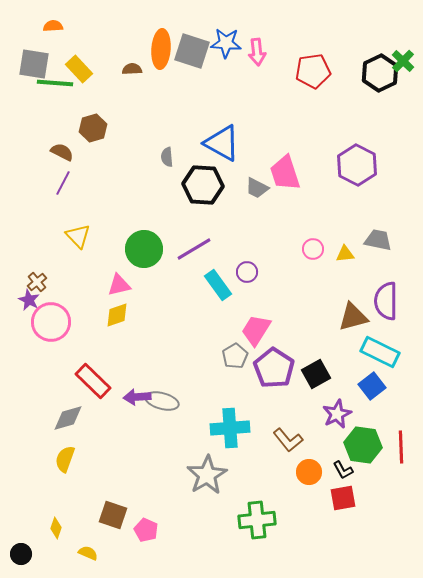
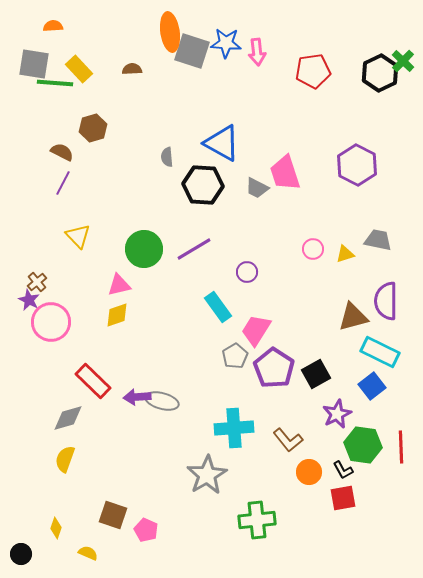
orange ellipse at (161, 49): moved 9 px right, 17 px up; rotated 12 degrees counterclockwise
yellow triangle at (345, 254): rotated 12 degrees counterclockwise
cyan rectangle at (218, 285): moved 22 px down
cyan cross at (230, 428): moved 4 px right
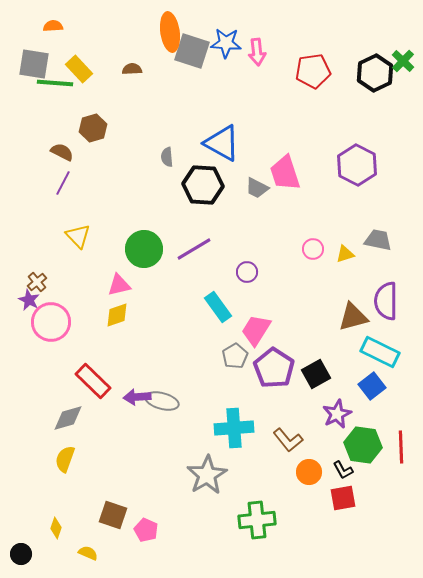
black hexagon at (380, 73): moved 5 px left
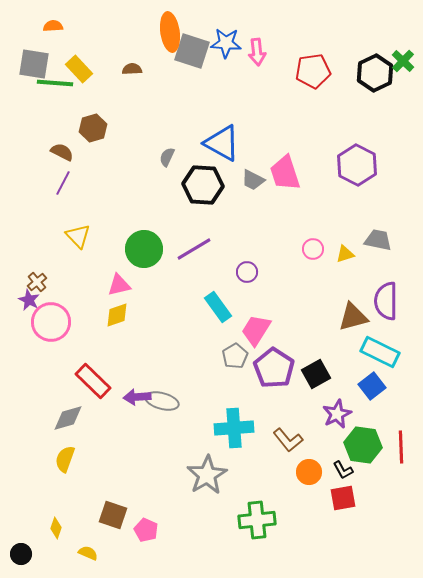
gray semicircle at (167, 157): rotated 30 degrees clockwise
gray trapezoid at (257, 188): moved 4 px left, 8 px up
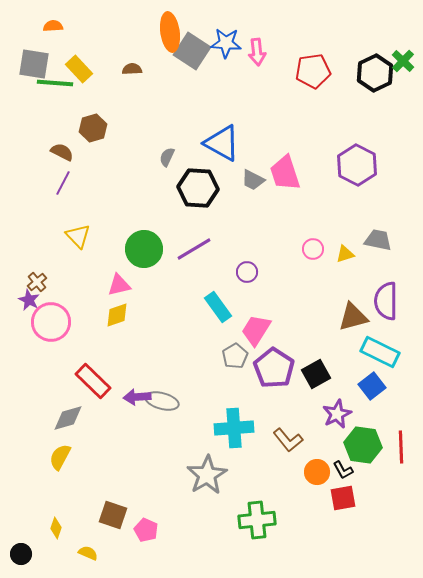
gray square at (192, 51): rotated 15 degrees clockwise
black hexagon at (203, 185): moved 5 px left, 3 px down
yellow semicircle at (65, 459): moved 5 px left, 2 px up; rotated 8 degrees clockwise
orange circle at (309, 472): moved 8 px right
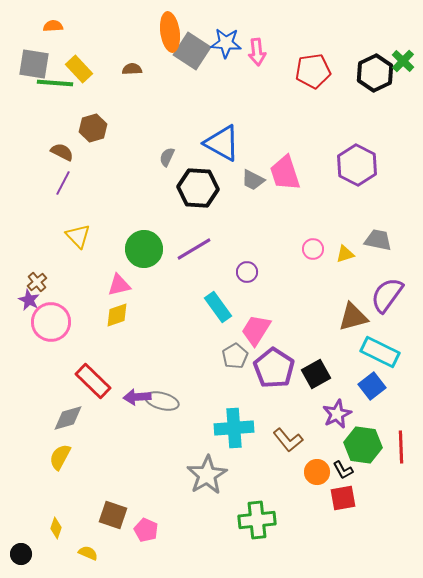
purple semicircle at (386, 301): moved 1 px right, 6 px up; rotated 36 degrees clockwise
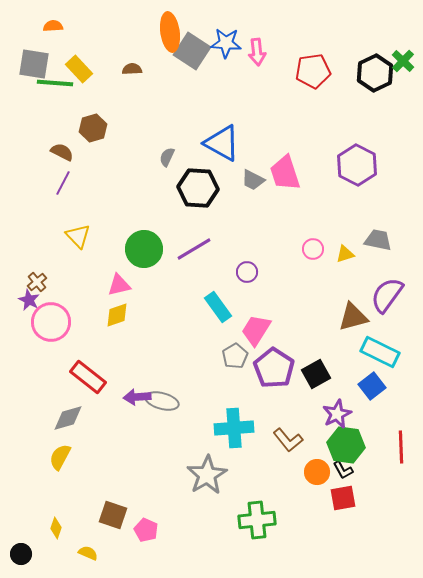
red rectangle at (93, 381): moved 5 px left, 4 px up; rotated 6 degrees counterclockwise
green hexagon at (363, 445): moved 17 px left
